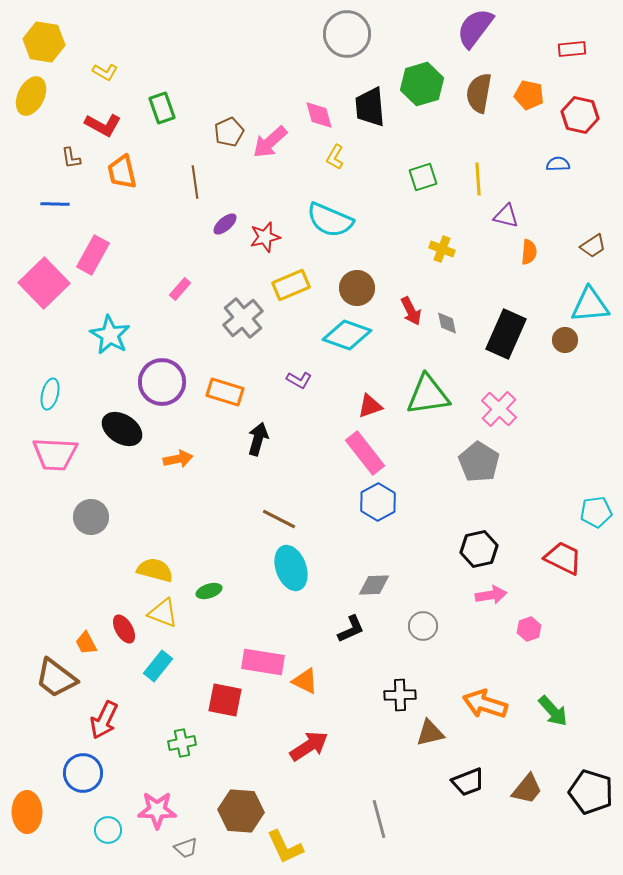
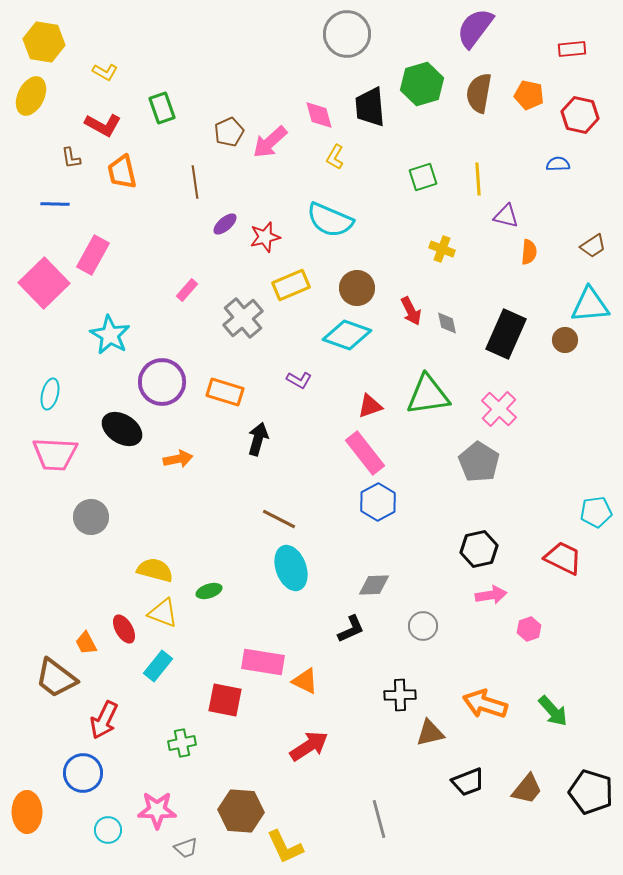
pink rectangle at (180, 289): moved 7 px right, 1 px down
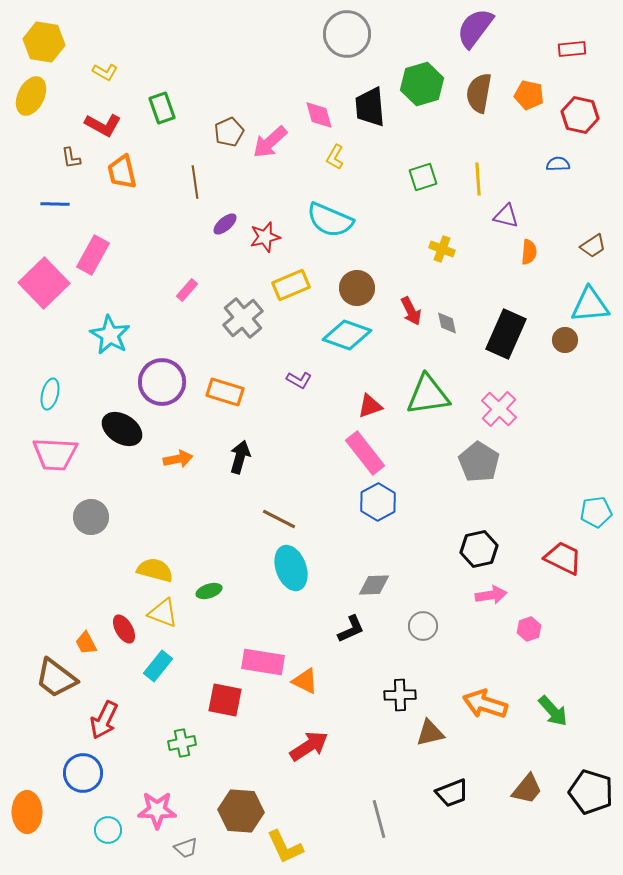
black arrow at (258, 439): moved 18 px left, 18 px down
black trapezoid at (468, 782): moved 16 px left, 11 px down
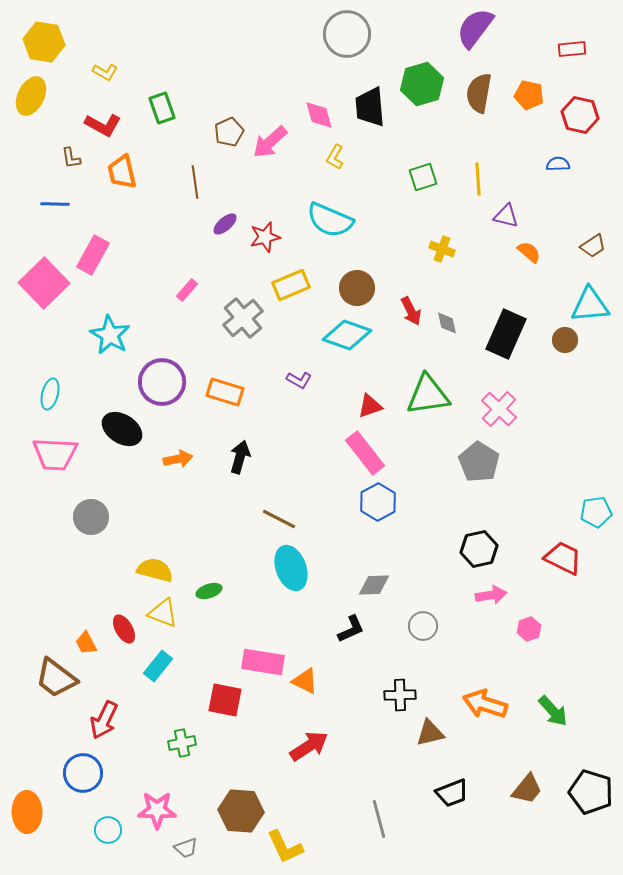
orange semicircle at (529, 252): rotated 55 degrees counterclockwise
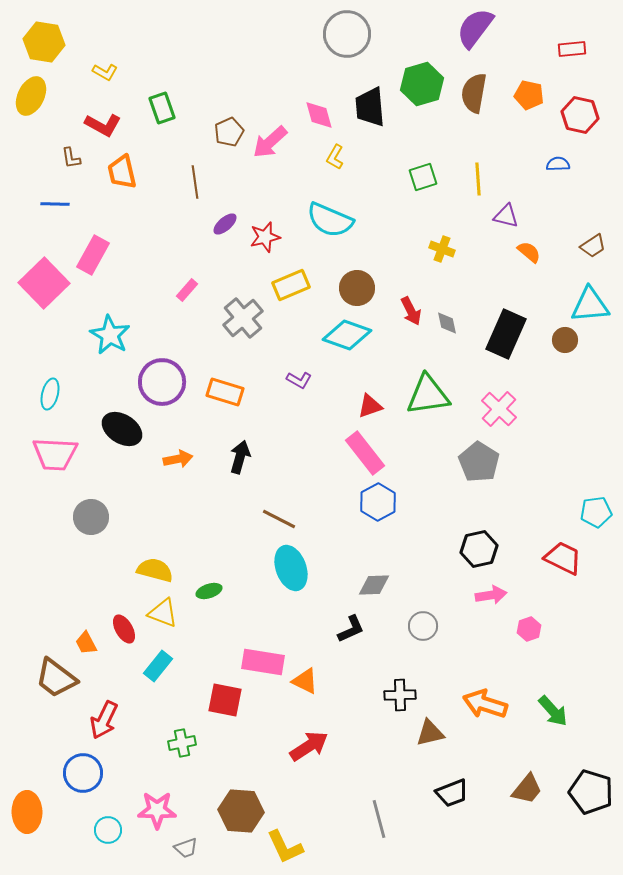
brown semicircle at (479, 93): moved 5 px left
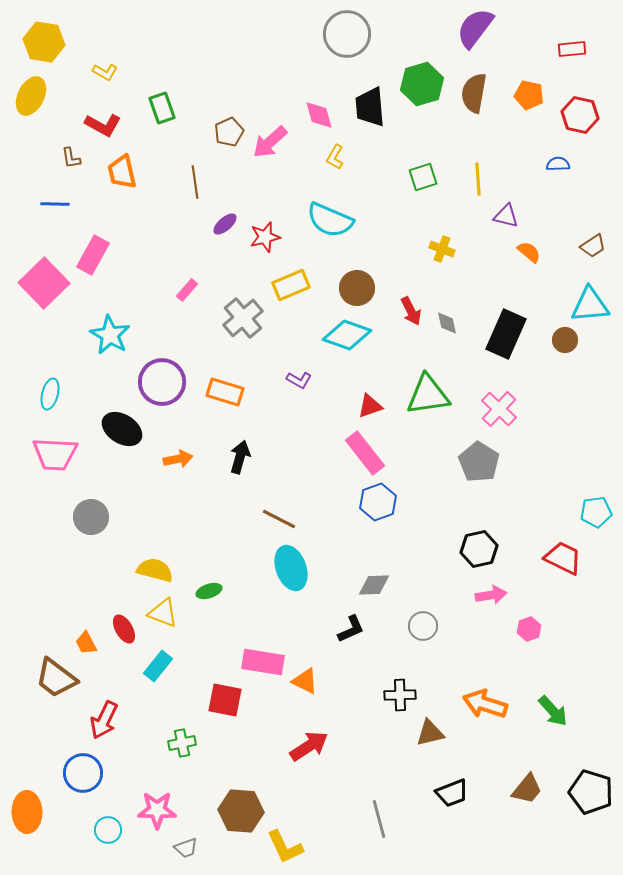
blue hexagon at (378, 502): rotated 9 degrees clockwise
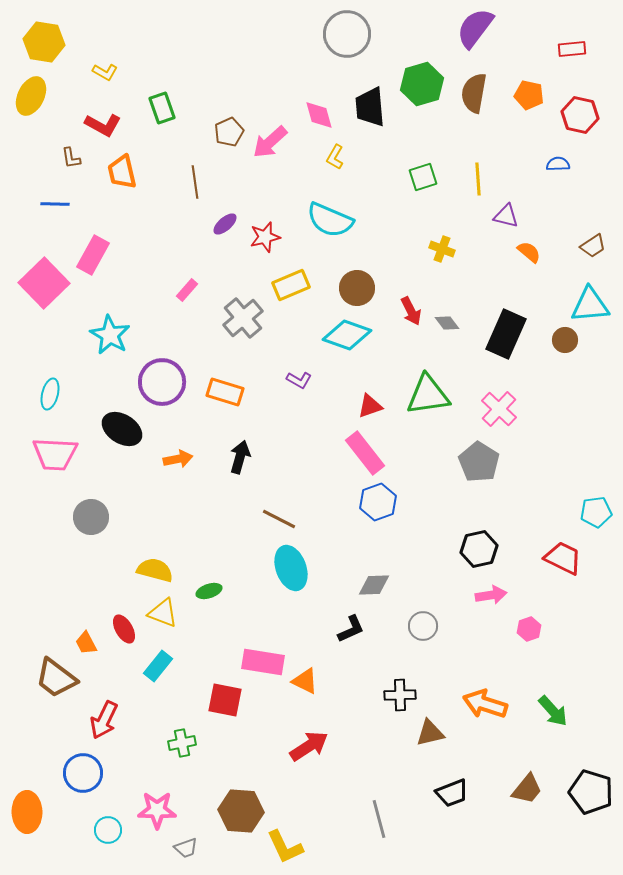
gray diamond at (447, 323): rotated 25 degrees counterclockwise
